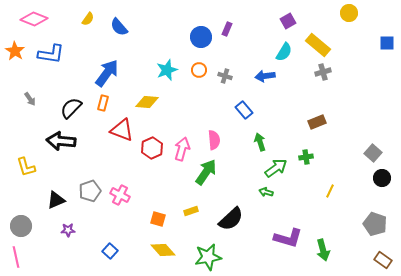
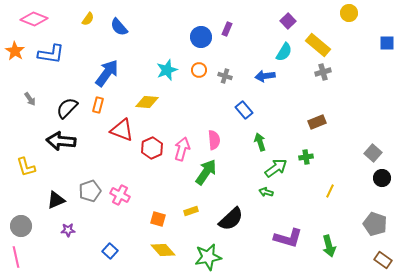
purple square at (288, 21): rotated 14 degrees counterclockwise
orange rectangle at (103, 103): moved 5 px left, 2 px down
black semicircle at (71, 108): moved 4 px left
green arrow at (323, 250): moved 6 px right, 4 px up
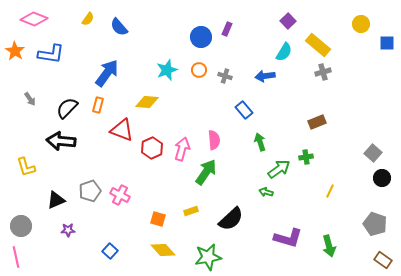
yellow circle at (349, 13): moved 12 px right, 11 px down
green arrow at (276, 168): moved 3 px right, 1 px down
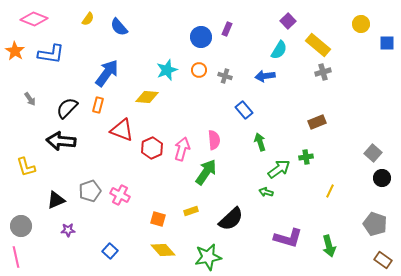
cyan semicircle at (284, 52): moved 5 px left, 2 px up
yellow diamond at (147, 102): moved 5 px up
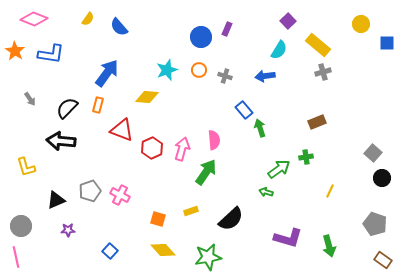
green arrow at (260, 142): moved 14 px up
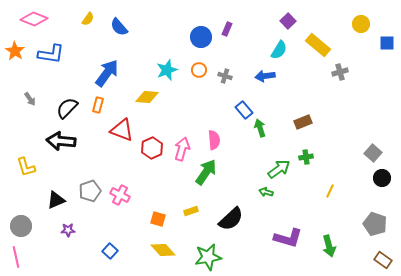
gray cross at (323, 72): moved 17 px right
brown rectangle at (317, 122): moved 14 px left
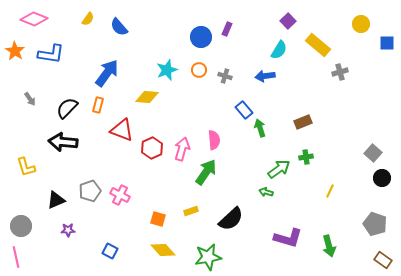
black arrow at (61, 141): moved 2 px right, 1 px down
blue square at (110, 251): rotated 14 degrees counterclockwise
